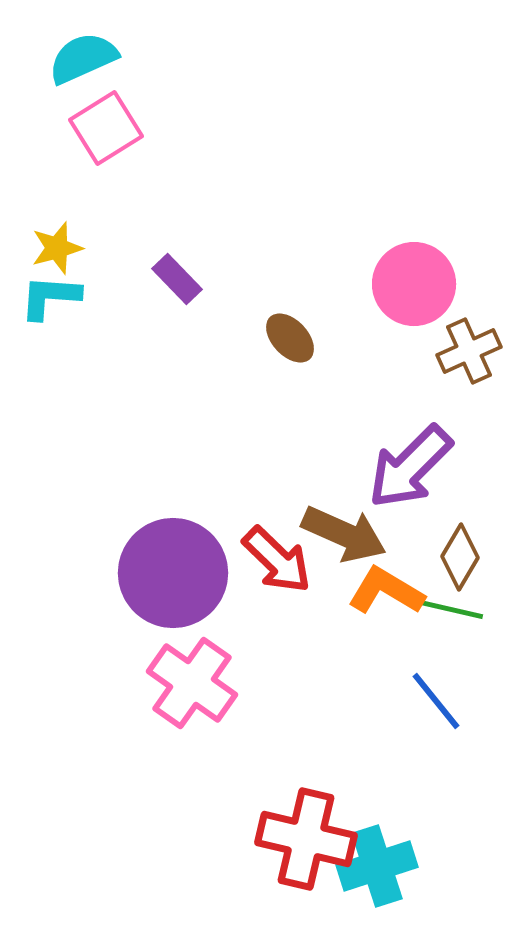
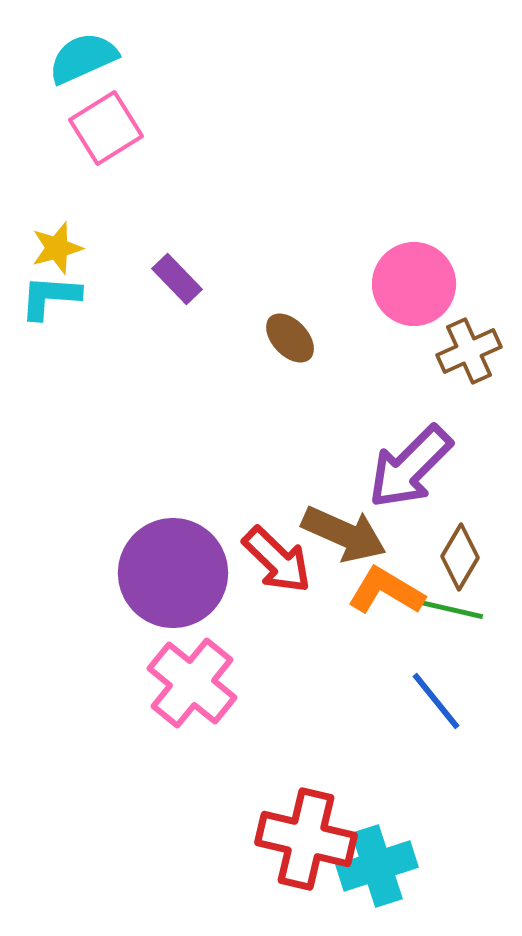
pink cross: rotated 4 degrees clockwise
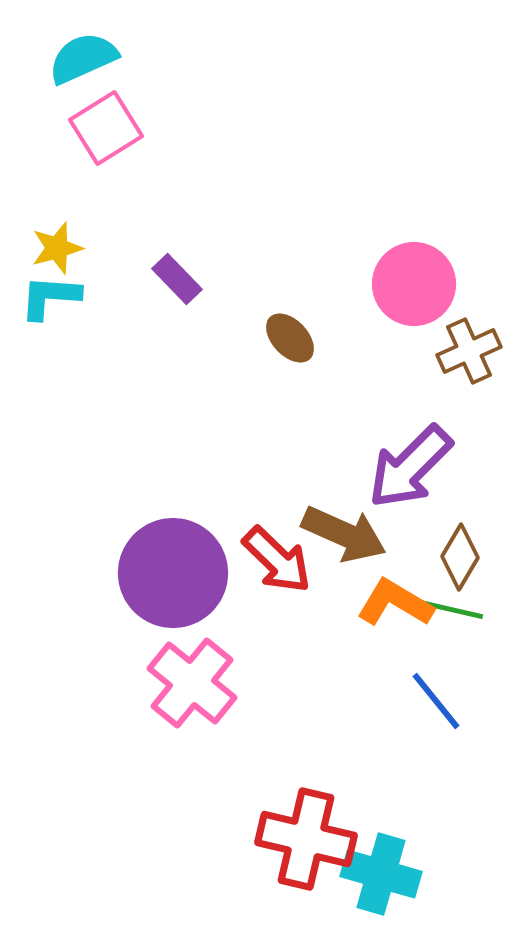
orange L-shape: moved 9 px right, 12 px down
cyan cross: moved 4 px right, 8 px down; rotated 34 degrees clockwise
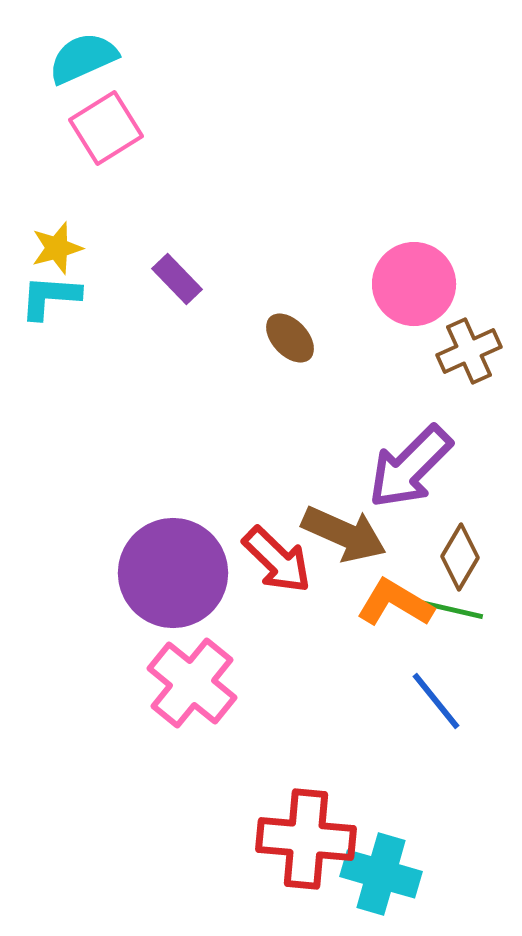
red cross: rotated 8 degrees counterclockwise
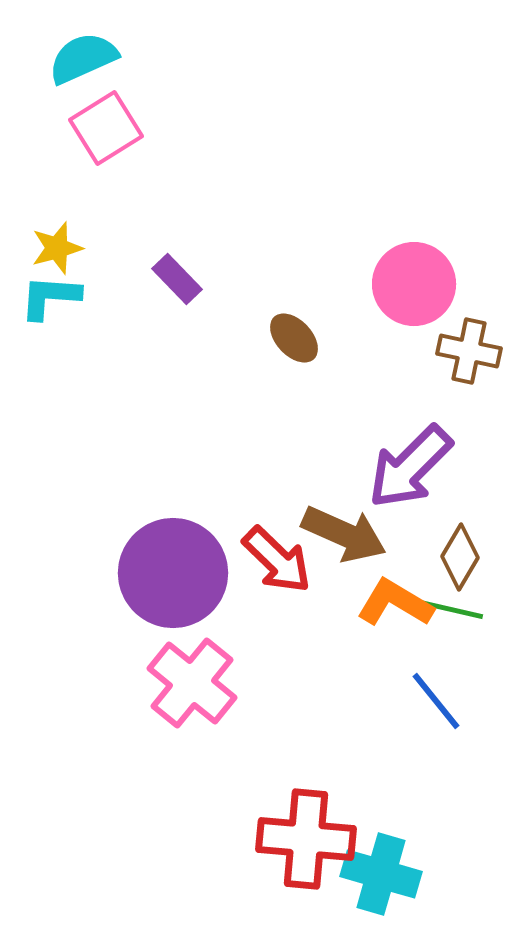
brown ellipse: moved 4 px right
brown cross: rotated 36 degrees clockwise
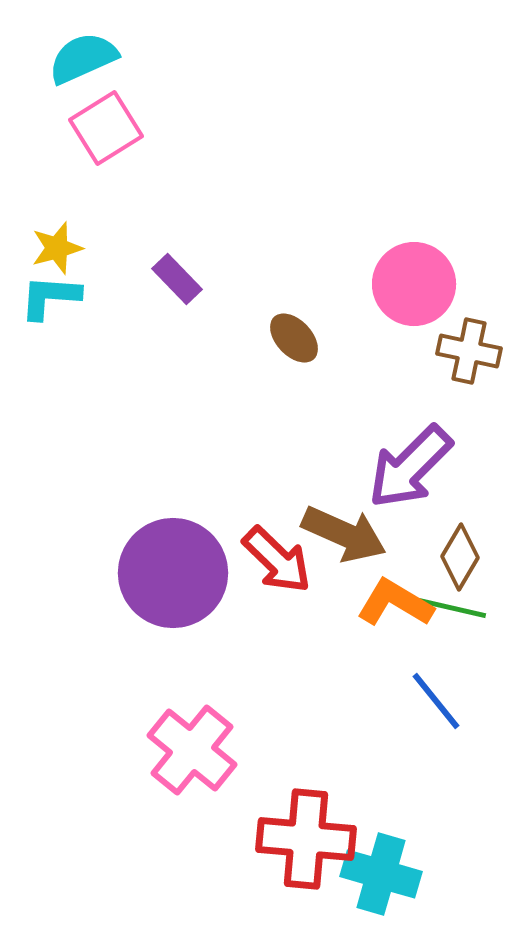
green line: moved 3 px right, 1 px up
pink cross: moved 67 px down
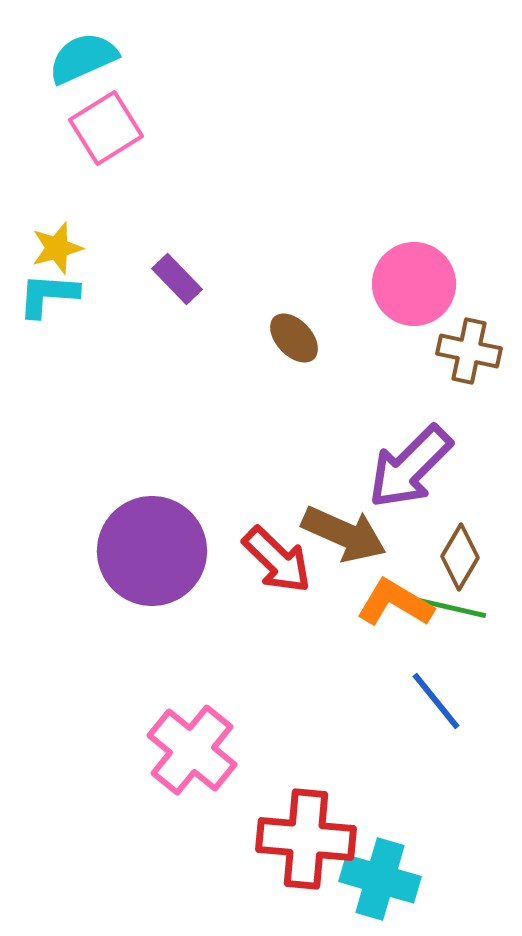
cyan L-shape: moved 2 px left, 2 px up
purple circle: moved 21 px left, 22 px up
cyan cross: moved 1 px left, 5 px down
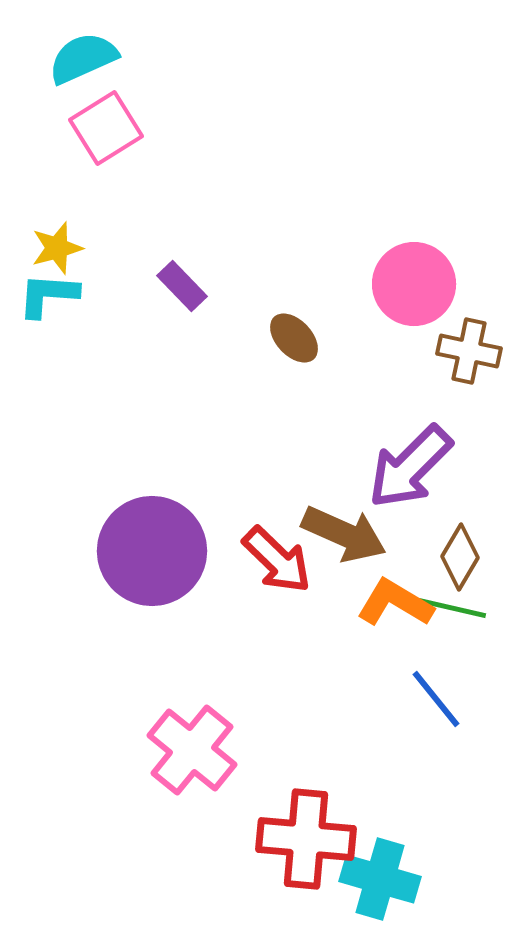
purple rectangle: moved 5 px right, 7 px down
blue line: moved 2 px up
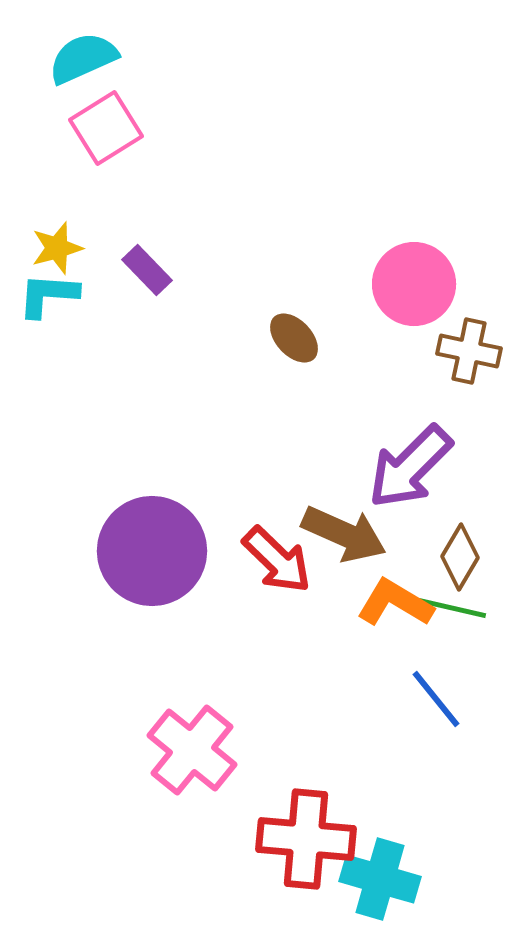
purple rectangle: moved 35 px left, 16 px up
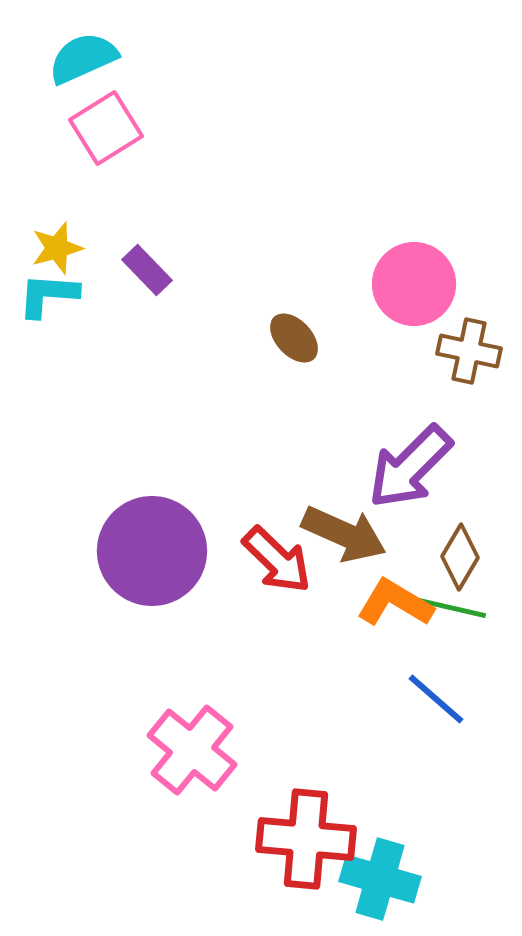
blue line: rotated 10 degrees counterclockwise
